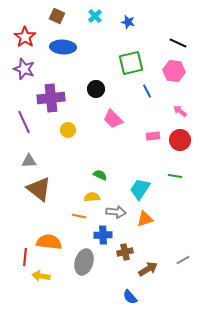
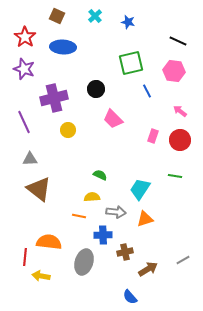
black line: moved 2 px up
purple cross: moved 3 px right; rotated 8 degrees counterclockwise
pink rectangle: rotated 64 degrees counterclockwise
gray triangle: moved 1 px right, 2 px up
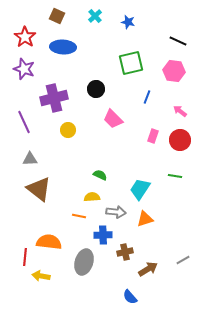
blue line: moved 6 px down; rotated 48 degrees clockwise
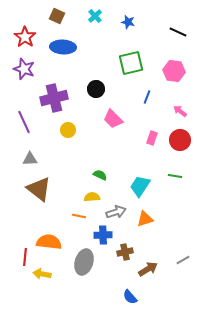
black line: moved 9 px up
pink rectangle: moved 1 px left, 2 px down
cyan trapezoid: moved 3 px up
gray arrow: rotated 24 degrees counterclockwise
yellow arrow: moved 1 px right, 2 px up
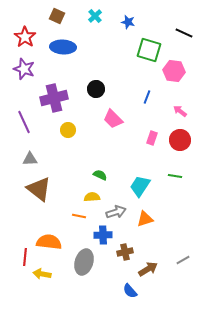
black line: moved 6 px right, 1 px down
green square: moved 18 px right, 13 px up; rotated 30 degrees clockwise
blue semicircle: moved 6 px up
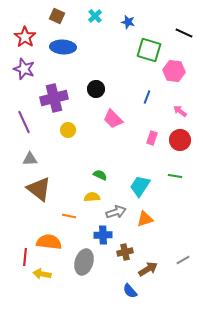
orange line: moved 10 px left
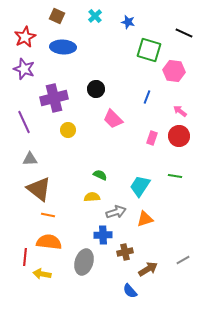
red star: rotated 10 degrees clockwise
red circle: moved 1 px left, 4 px up
orange line: moved 21 px left, 1 px up
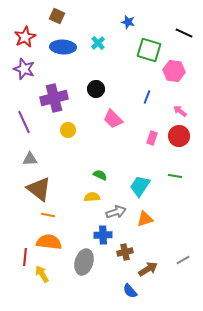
cyan cross: moved 3 px right, 27 px down
yellow arrow: rotated 48 degrees clockwise
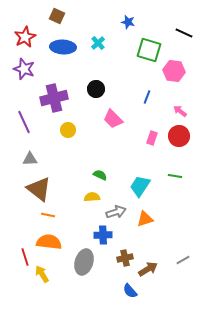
brown cross: moved 6 px down
red line: rotated 24 degrees counterclockwise
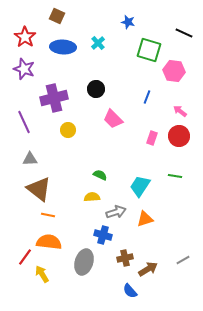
red star: rotated 10 degrees counterclockwise
blue cross: rotated 18 degrees clockwise
red line: rotated 54 degrees clockwise
